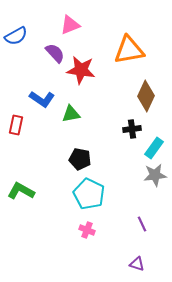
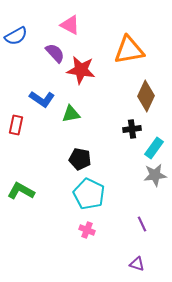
pink triangle: rotated 50 degrees clockwise
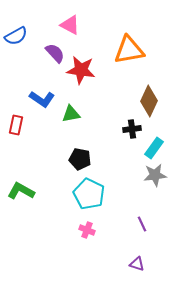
brown diamond: moved 3 px right, 5 px down
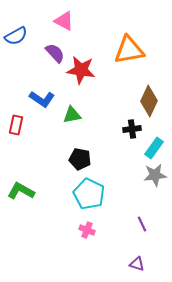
pink triangle: moved 6 px left, 4 px up
green triangle: moved 1 px right, 1 px down
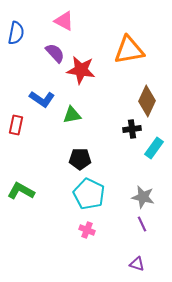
blue semicircle: moved 3 px up; rotated 50 degrees counterclockwise
brown diamond: moved 2 px left
black pentagon: rotated 10 degrees counterclockwise
gray star: moved 12 px left, 22 px down; rotated 20 degrees clockwise
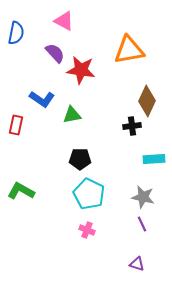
black cross: moved 3 px up
cyan rectangle: moved 11 px down; rotated 50 degrees clockwise
